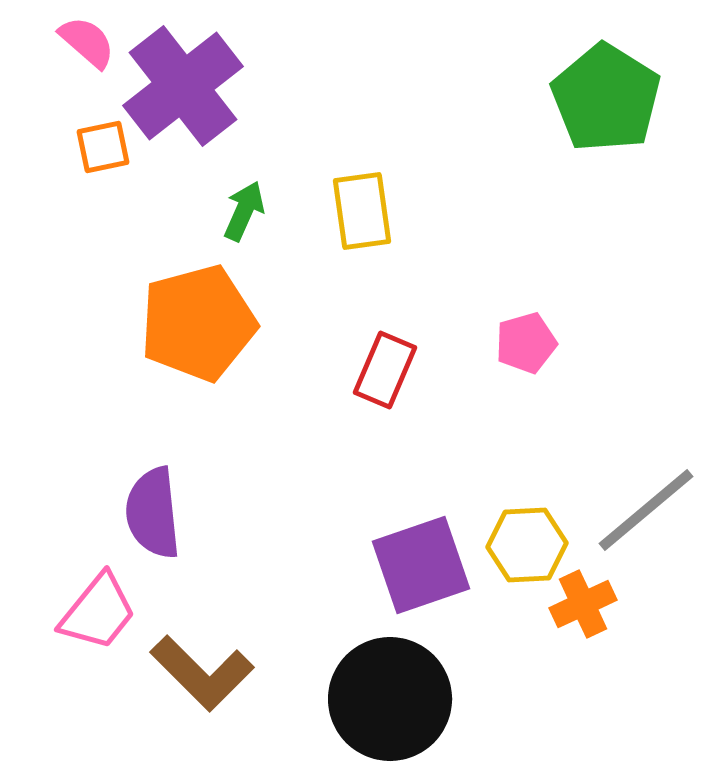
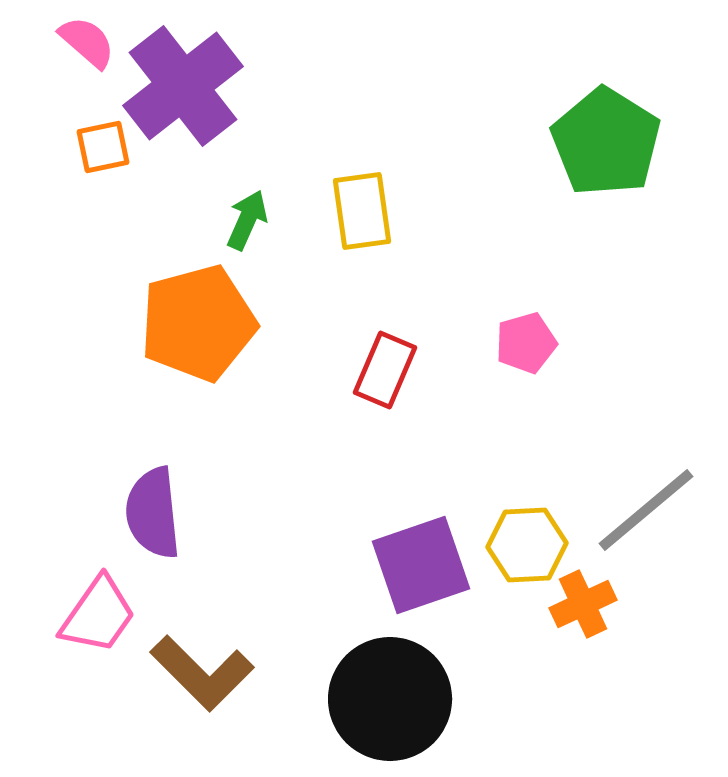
green pentagon: moved 44 px down
green arrow: moved 3 px right, 9 px down
pink trapezoid: moved 3 px down; rotated 4 degrees counterclockwise
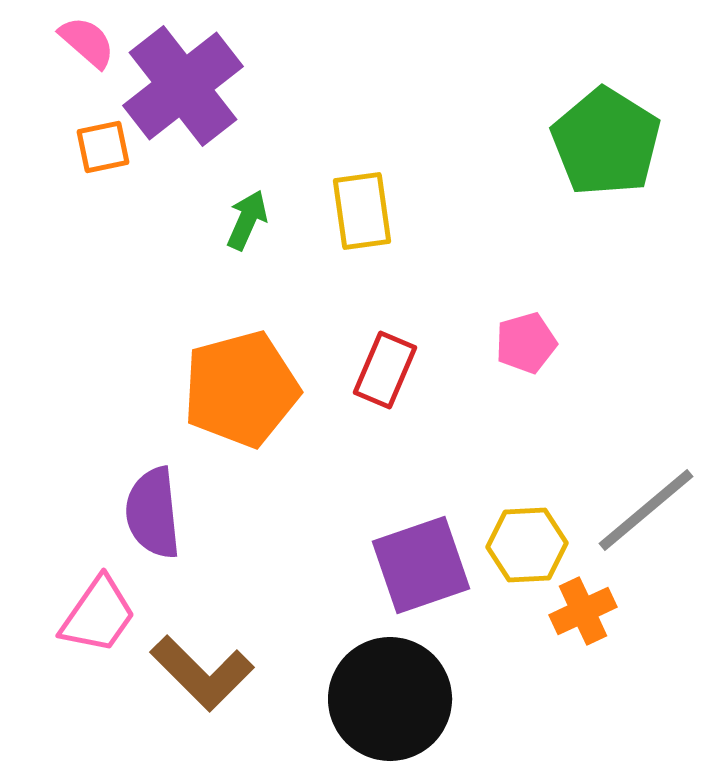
orange pentagon: moved 43 px right, 66 px down
orange cross: moved 7 px down
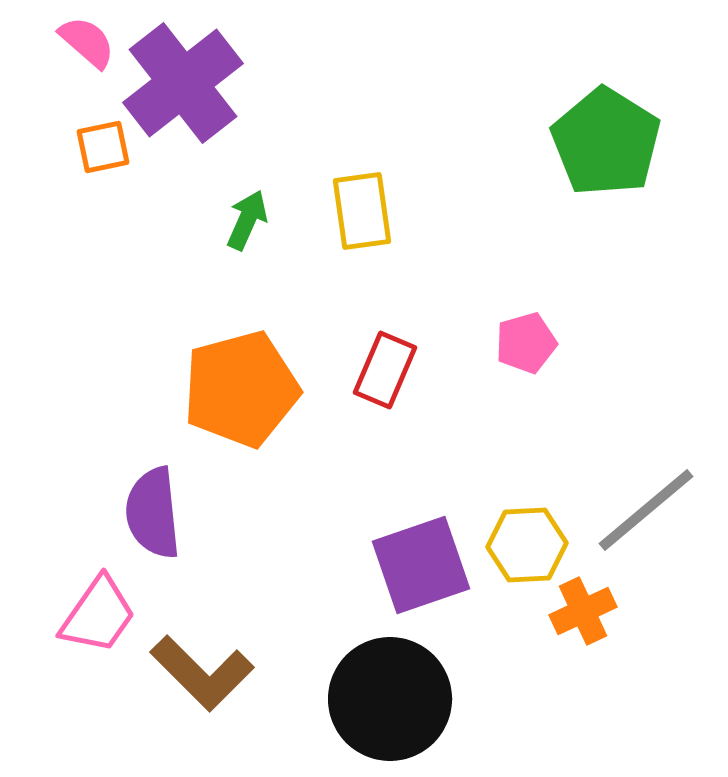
purple cross: moved 3 px up
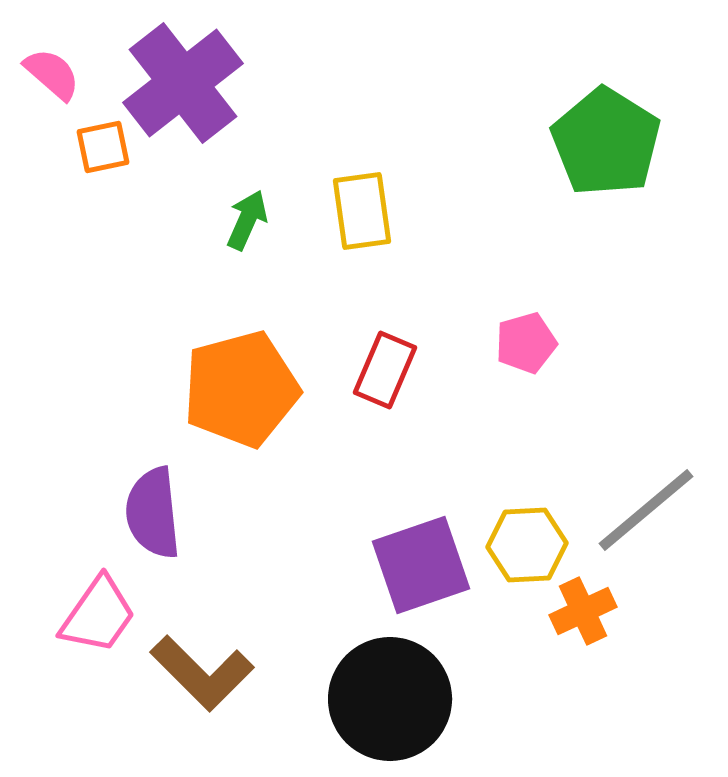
pink semicircle: moved 35 px left, 32 px down
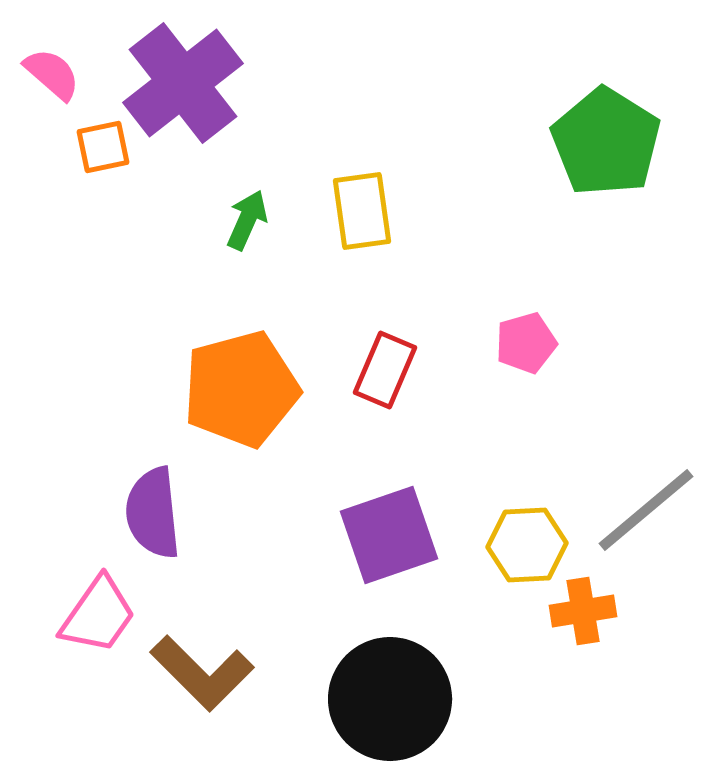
purple square: moved 32 px left, 30 px up
orange cross: rotated 16 degrees clockwise
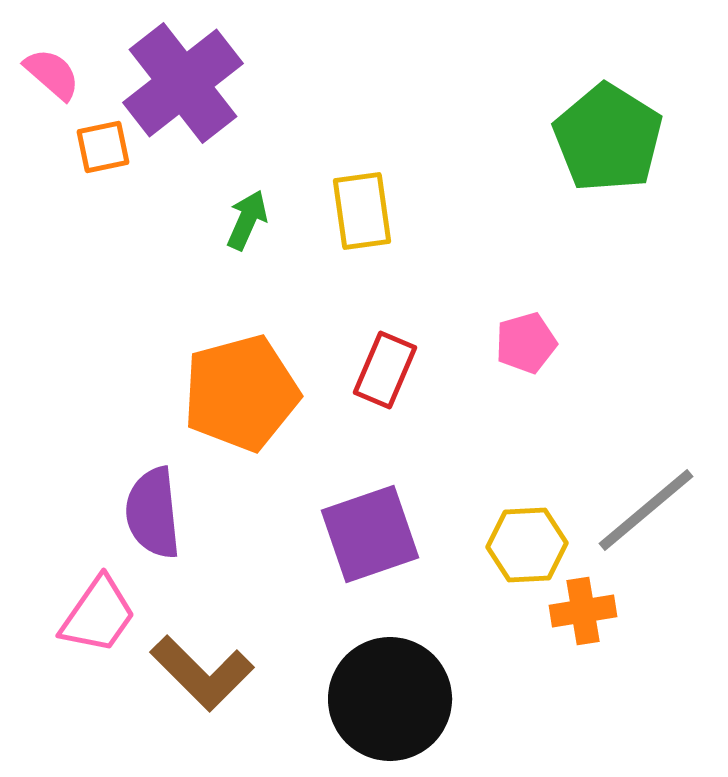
green pentagon: moved 2 px right, 4 px up
orange pentagon: moved 4 px down
purple square: moved 19 px left, 1 px up
